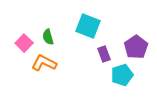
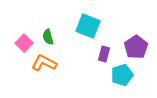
purple rectangle: rotated 35 degrees clockwise
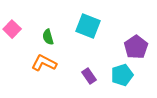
pink square: moved 12 px left, 14 px up
purple rectangle: moved 15 px left, 22 px down; rotated 49 degrees counterclockwise
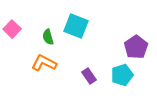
cyan square: moved 12 px left
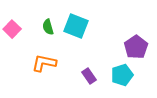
green semicircle: moved 10 px up
orange L-shape: rotated 15 degrees counterclockwise
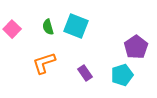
orange L-shape: rotated 30 degrees counterclockwise
purple rectangle: moved 4 px left, 3 px up
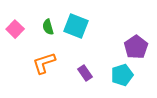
pink square: moved 3 px right
